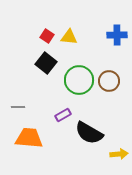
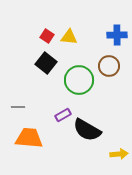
brown circle: moved 15 px up
black semicircle: moved 2 px left, 3 px up
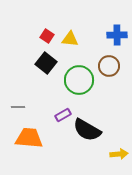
yellow triangle: moved 1 px right, 2 px down
